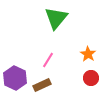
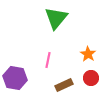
pink line: rotated 21 degrees counterclockwise
purple hexagon: rotated 15 degrees counterclockwise
brown rectangle: moved 22 px right
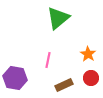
green triangle: moved 2 px right; rotated 10 degrees clockwise
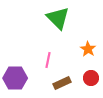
green triangle: rotated 35 degrees counterclockwise
orange star: moved 5 px up
purple hexagon: rotated 10 degrees counterclockwise
brown rectangle: moved 2 px left, 2 px up
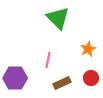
orange star: rotated 14 degrees clockwise
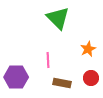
pink line: rotated 14 degrees counterclockwise
purple hexagon: moved 1 px right, 1 px up
brown rectangle: rotated 36 degrees clockwise
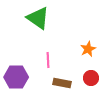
green triangle: moved 20 px left; rotated 10 degrees counterclockwise
